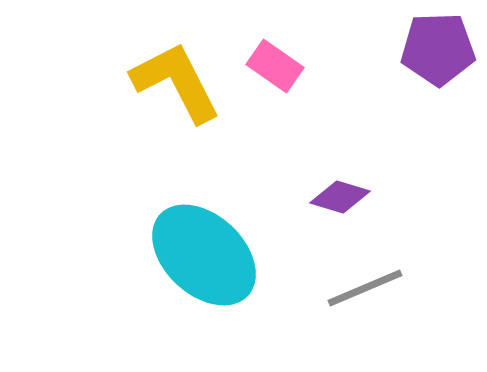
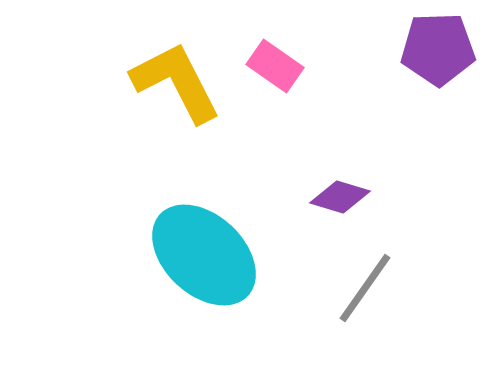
gray line: rotated 32 degrees counterclockwise
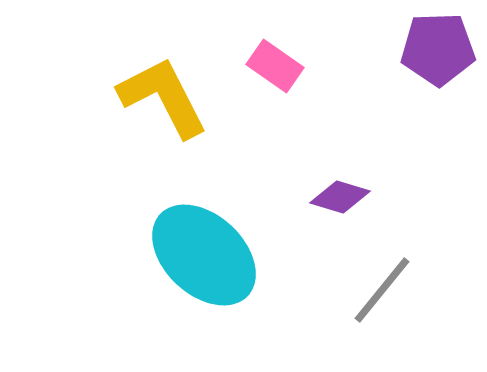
yellow L-shape: moved 13 px left, 15 px down
gray line: moved 17 px right, 2 px down; rotated 4 degrees clockwise
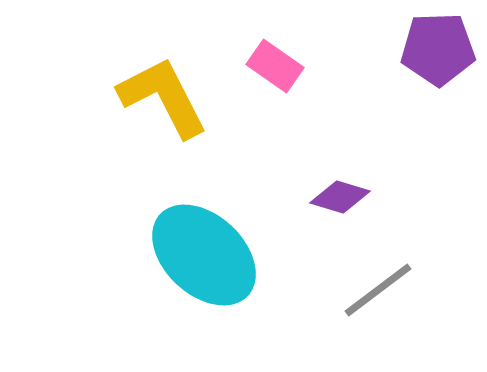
gray line: moved 4 px left; rotated 14 degrees clockwise
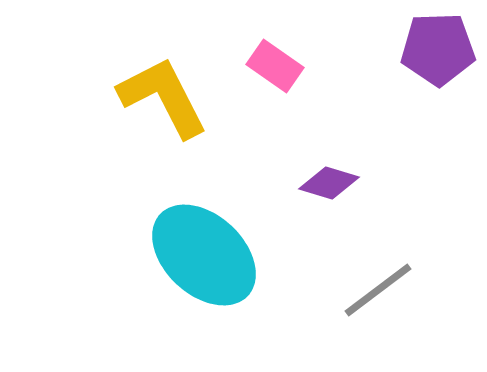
purple diamond: moved 11 px left, 14 px up
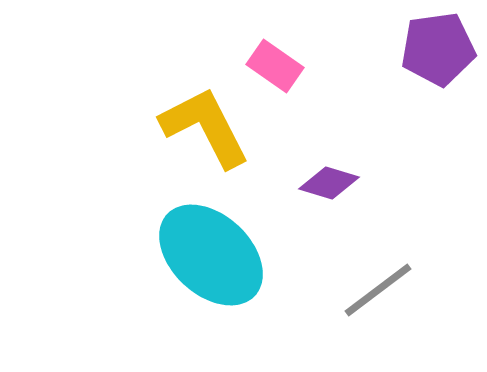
purple pentagon: rotated 6 degrees counterclockwise
yellow L-shape: moved 42 px right, 30 px down
cyan ellipse: moved 7 px right
